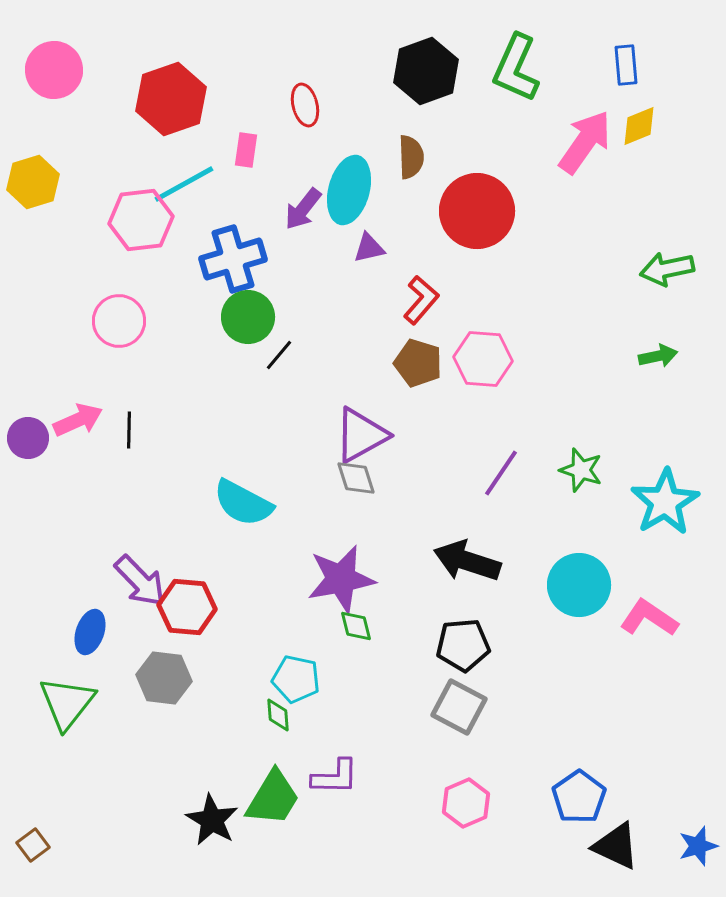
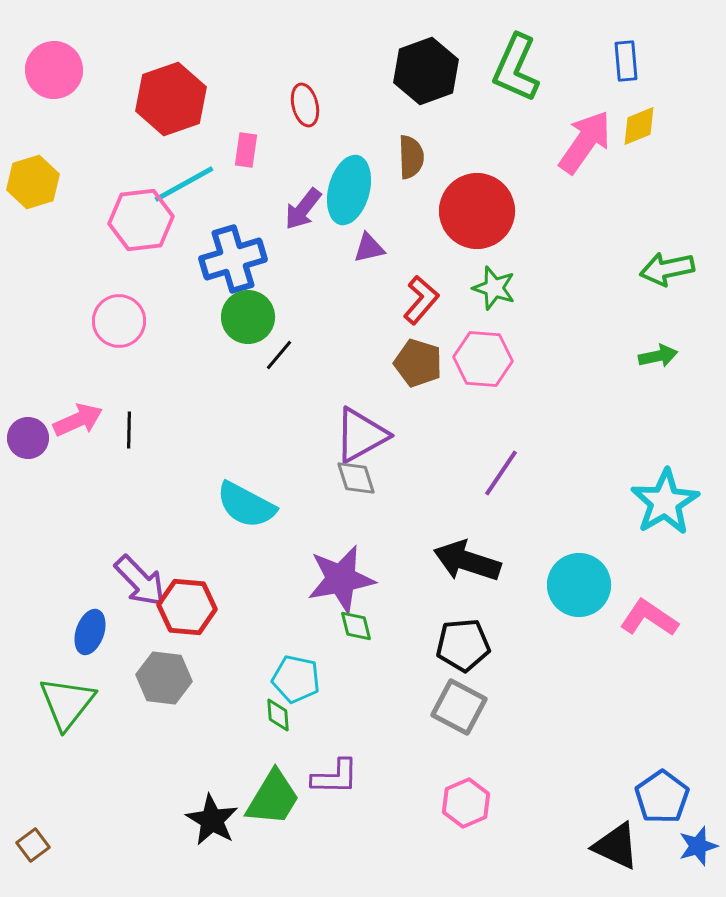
blue rectangle at (626, 65): moved 4 px up
green star at (581, 470): moved 87 px left, 182 px up
cyan semicircle at (243, 503): moved 3 px right, 2 px down
blue pentagon at (579, 797): moved 83 px right
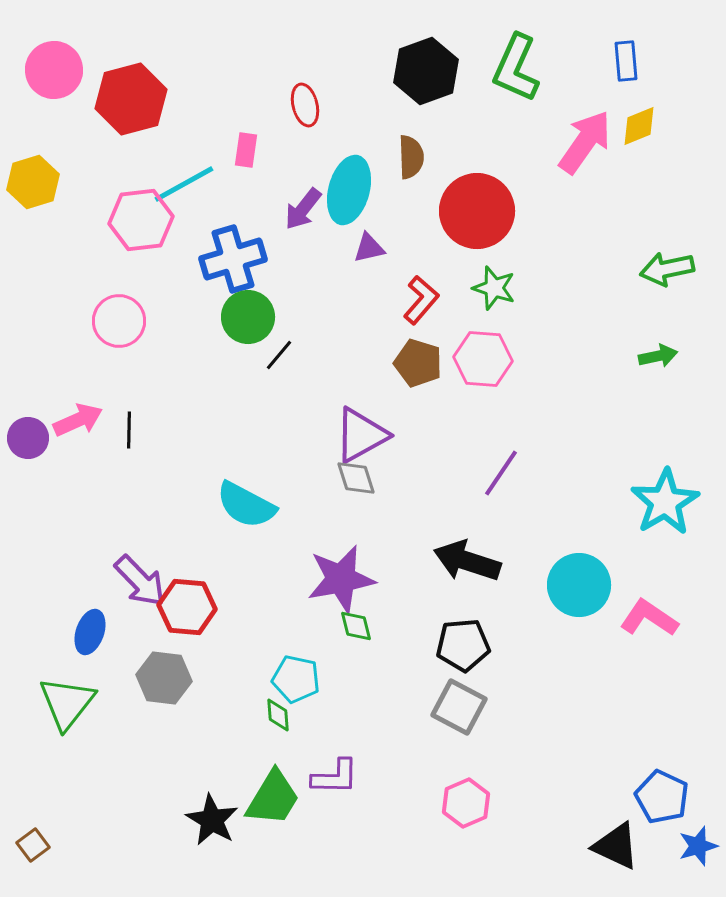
red hexagon at (171, 99): moved 40 px left; rotated 4 degrees clockwise
blue pentagon at (662, 797): rotated 12 degrees counterclockwise
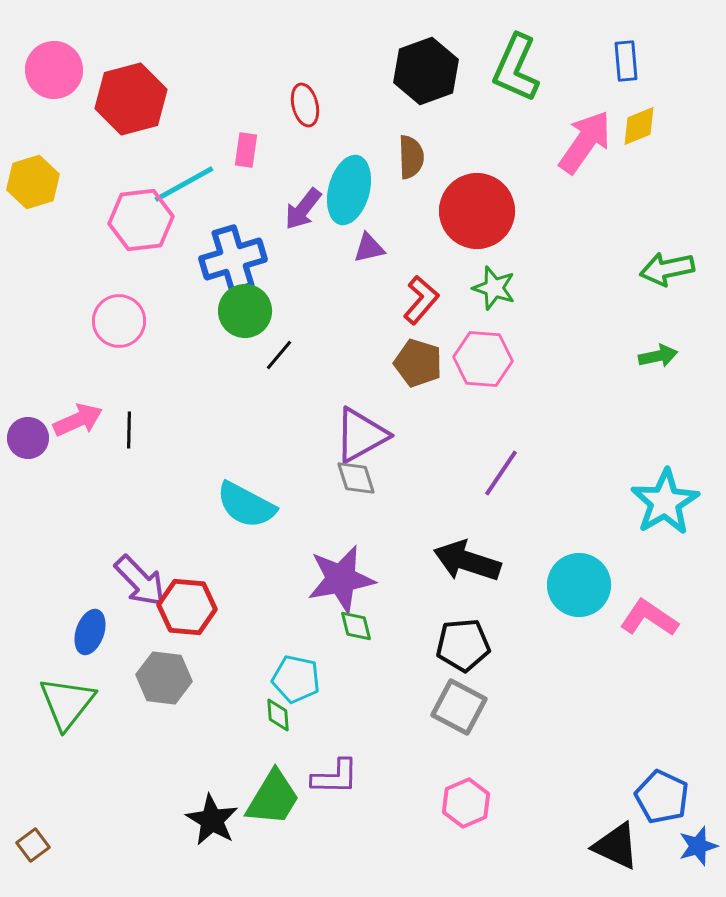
green circle at (248, 317): moved 3 px left, 6 px up
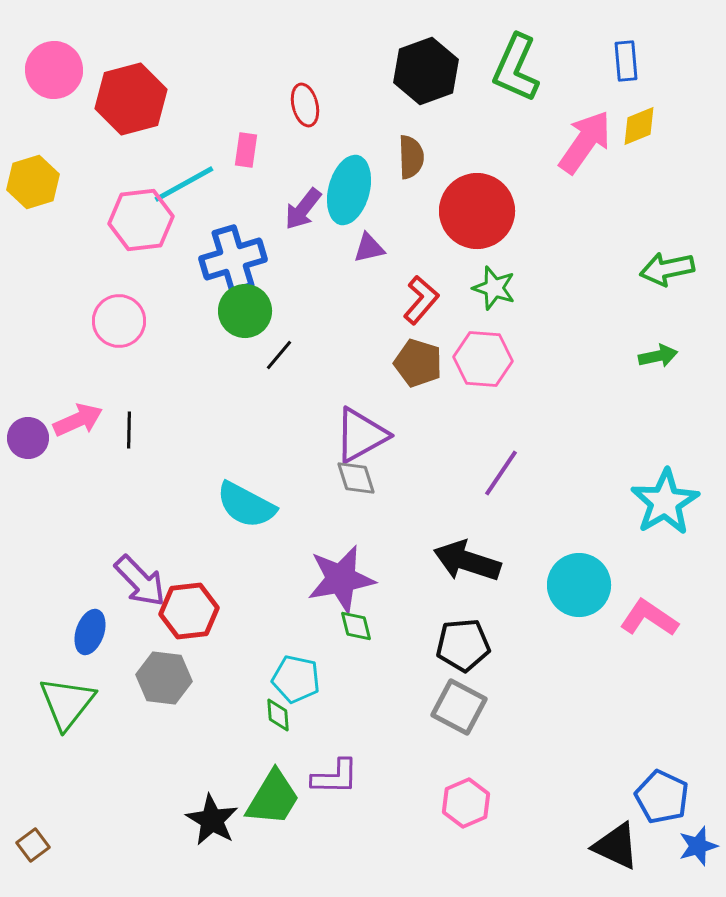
red hexagon at (187, 607): moved 2 px right, 4 px down; rotated 12 degrees counterclockwise
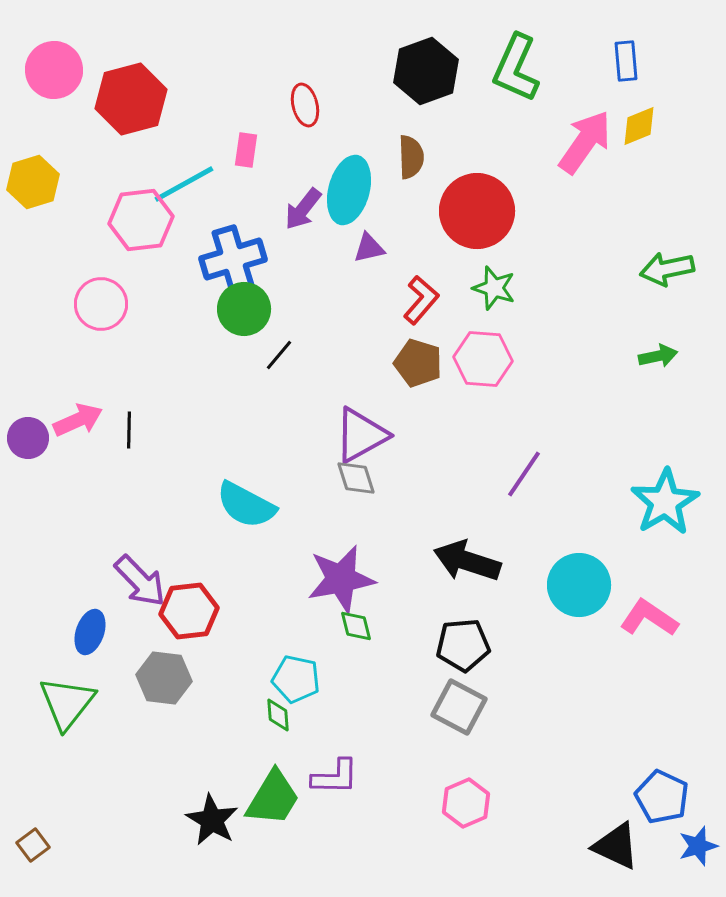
green circle at (245, 311): moved 1 px left, 2 px up
pink circle at (119, 321): moved 18 px left, 17 px up
purple line at (501, 473): moved 23 px right, 1 px down
